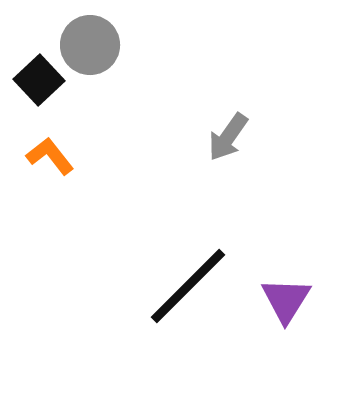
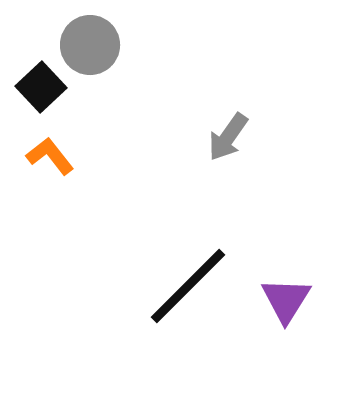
black square: moved 2 px right, 7 px down
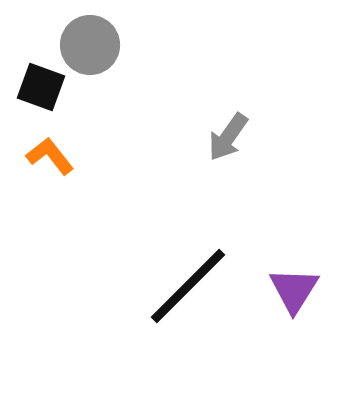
black square: rotated 27 degrees counterclockwise
purple triangle: moved 8 px right, 10 px up
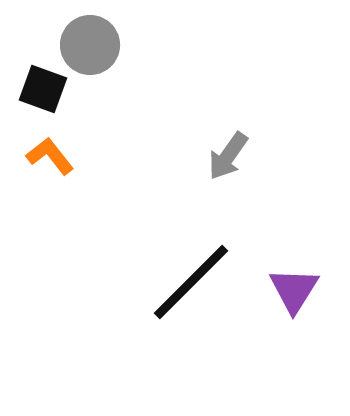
black square: moved 2 px right, 2 px down
gray arrow: moved 19 px down
black line: moved 3 px right, 4 px up
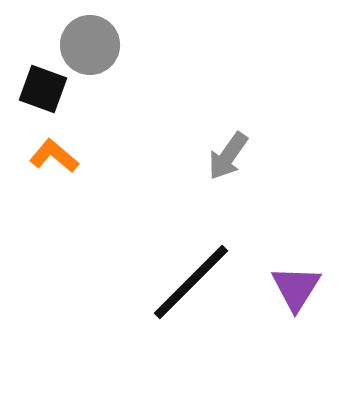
orange L-shape: moved 4 px right; rotated 12 degrees counterclockwise
purple triangle: moved 2 px right, 2 px up
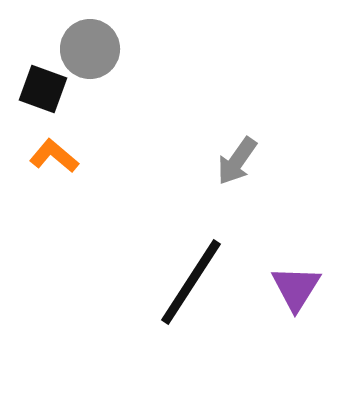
gray circle: moved 4 px down
gray arrow: moved 9 px right, 5 px down
black line: rotated 12 degrees counterclockwise
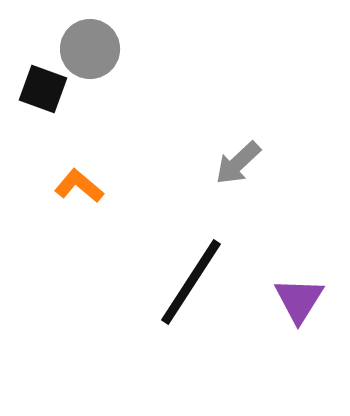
orange L-shape: moved 25 px right, 30 px down
gray arrow: moved 1 px right, 2 px down; rotated 12 degrees clockwise
purple triangle: moved 3 px right, 12 px down
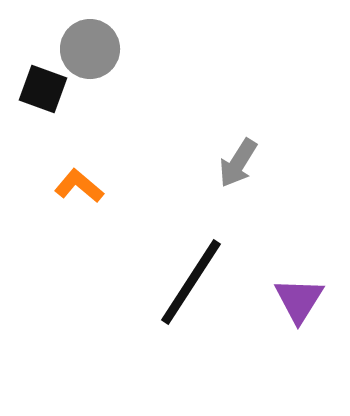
gray arrow: rotated 15 degrees counterclockwise
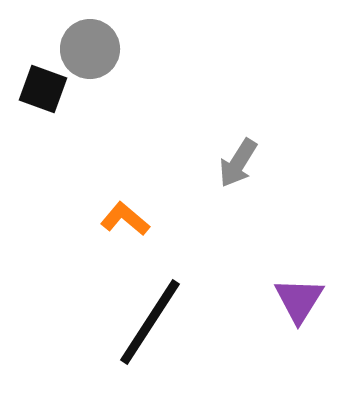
orange L-shape: moved 46 px right, 33 px down
black line: moved 41 px left, 40 px down
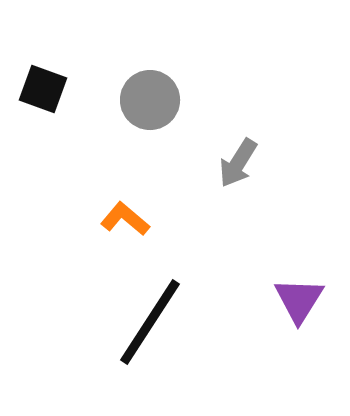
gray circle: moved 60 px right, 51 px down
